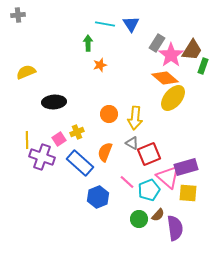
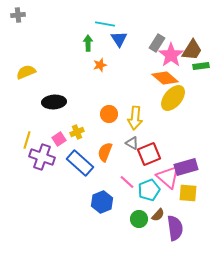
blue triangle: moved 12 px left, 15 px down
green rectangle: moved 2 px left; rotated 63 degrees clockwise
yellow line: rotated 18 degrees clockwise
blue hexagon: moved 4 px right, 5 px down
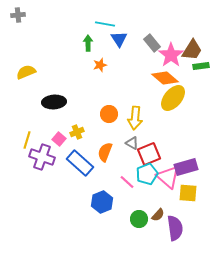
gray rectangle: moved 5 px left; rotated 72 degrees counterclockwise
pink square: rotated 16 degrees counterclockwise
cyan pentagon: moved 2 px left, 16 px up
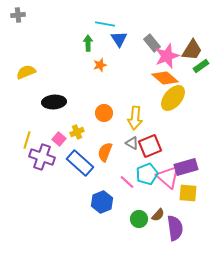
pink star: moved 4 px left, 1 px down; rotated 15 degrees clockwise
green rectangle: rotated 28 degrees counterclockwise
orange circle: moved 5 px left, 1 px up
red square: moved 1 px right, 8 px up
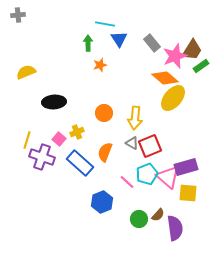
pink star: moved 8 px right
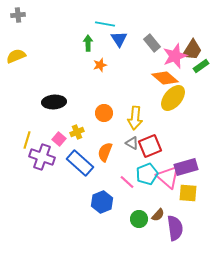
yellow semicircle: moved 10 px left, 16 px up
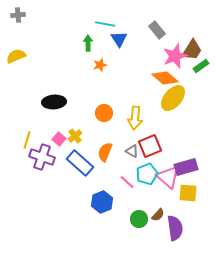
gray rectangle: moved 5 px right, 13 px up
yellow cross: moved 2 px left, 4 px down; rotated 16 degrees counterclockwise
gray triangle: moved 8 px down
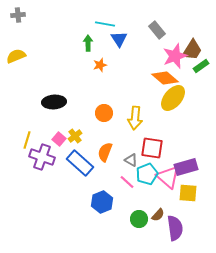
red square: moved 2 px right, 2 px down; rotated 30 degrees clockwise
gray triangle: moved 1 px left, 9 px down
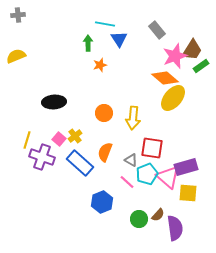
yellow arrow: moved 2 px left
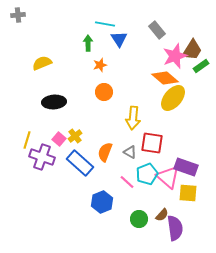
yellow semicircle: moved 26 px right, 7 px down
orange circle: moved 21 px up
red square: moved 5 px up
gray triangle: moved 1 px left, 8 px up
purple rectangle: rotated 35 degrees clockwise
brown semicircle: moved 4 px right
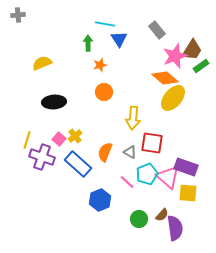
blue rectangle: moved 2 px left, 1 px down
blue hexagon: moved 2 px left, 2 px up
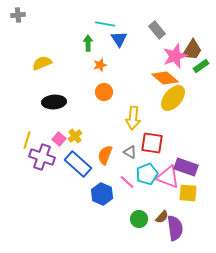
orange semicircle: moved 3 px down
pink triangle: rotated 20 degrees counterclockwise
blue hexagon: moved 2 px right, 6 px up; rotated 15 degrees counterclockwise
brown semicircle: moved 2 px down
